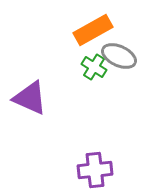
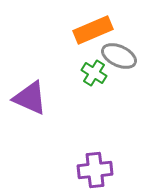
orange rectangle: rotated 6 degrees clockwise
green cross: moved 6 px down
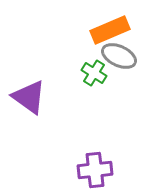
orange rectangle: moved 17 px right
purple triangle: moved 1 px left, 1 px up; rotated 12 degrees clockwise
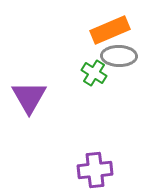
gray ellipse: rotated 24 degrees counterclockwise
purple triangle: rotated 24 degrees clockwise
